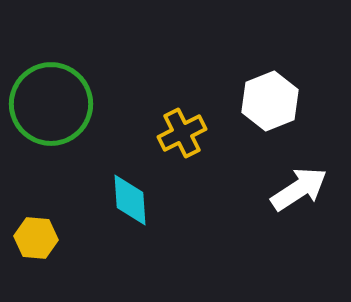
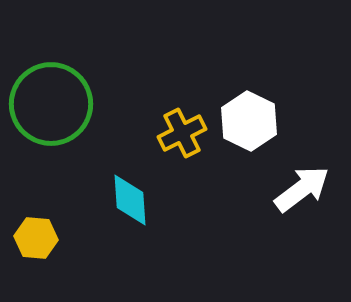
white hexagon: moved 21 px left, 20 px down; rotated 12 degrees counterclockwise
white arrow: moved 3 px right; rotated 4 degrees counterclockwise
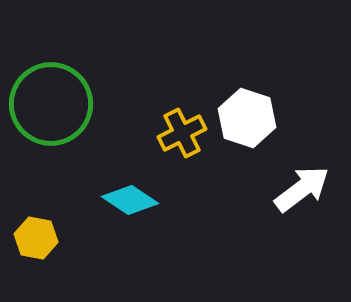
white hexagon: moved 2 px left, 3 px up; rotated 8 degrees counterclockwise
cyan diamond: rotated 52 degrees counterclockwise
yellow hexagon: rotated 6 degrees clockwise
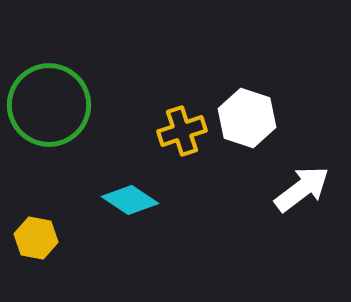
green circle: moved 2 px left, 1 px down
yellow cross: moved 2 px up; rotated 9 degrees clockwise
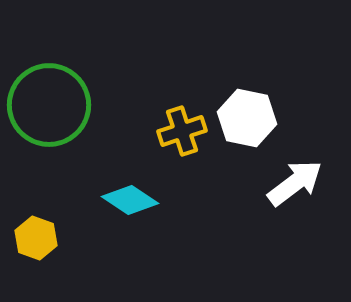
white hexagon: rotated 6 degrees counterclockwise
white arrow: moved 7 px left, 6 px up
yellow hexagon: rotated 9 degrees clockwise
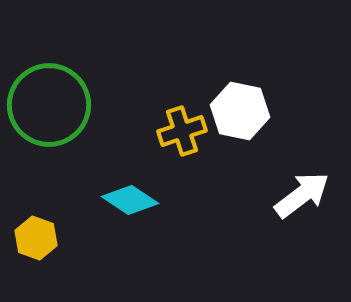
white hexagon: moved 7 px left, 7 px up
white arrow: moved 7 px right, 12 px down
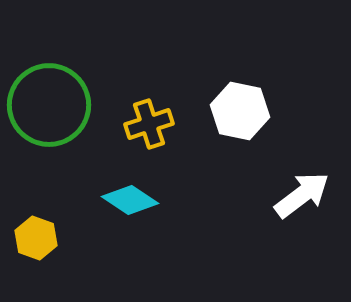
yellow cross: moved 33 px left, 7 px up
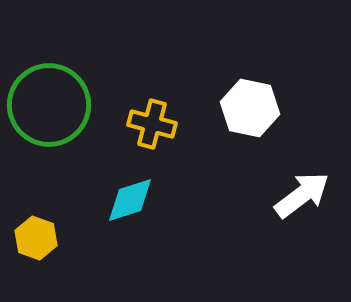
white hexagon: moved 10 px right, 3 px up
yellow cross: moved 3 px right; rotated 33 degrees clockwise
cyan diamond: rotated 52 degrees counterclockwise
